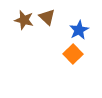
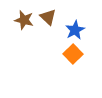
brown triangle: moved 1 px right
blue star: moved 4 px left
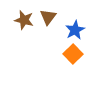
brown triangle: rotated 24 degrees clockwise
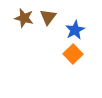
brown star: moved 2 px up
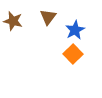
brown star: moved 11 px left, 3 px down
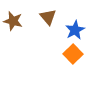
brown triangle: rotated 18 degrees counterclockwise
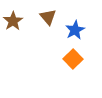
brown star: rotated 24 degrees clockwise
orange square: moved 5 px down
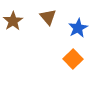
blue star: moved 3 px right, 2 px up
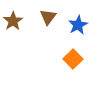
brown triangle: rotated 18 degrees clockwise
blue star: moved 3 px up
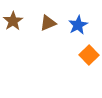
brown triangle: moved 6 px down; rotated 30 degrees clockwise
orange square: moved 16 px right, 4 px up
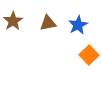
brown triangle: rotated 12 degrees clockwise
